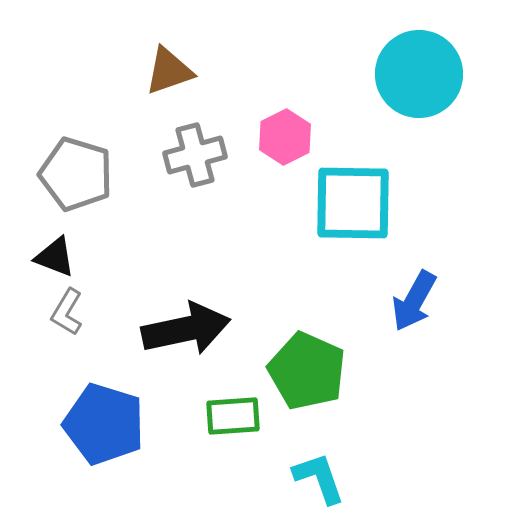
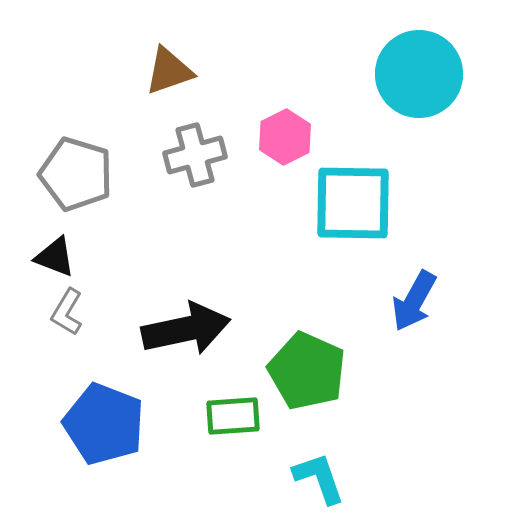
blue pentagon: rotated 4 degrees clockwise
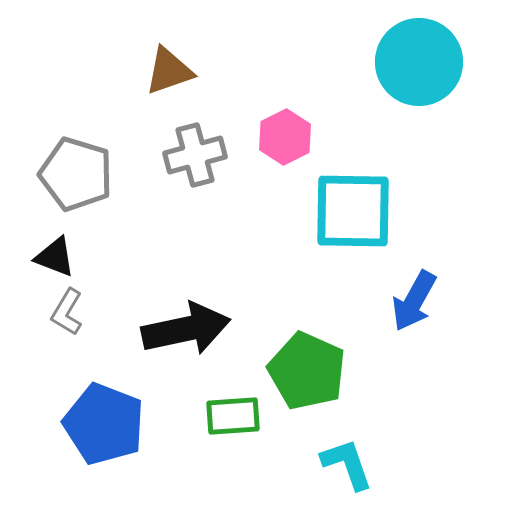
cyan circle: moved 12 px up
cyan square: moved 8 px down
cyan L-shape: moved 28 px right, 14 px up
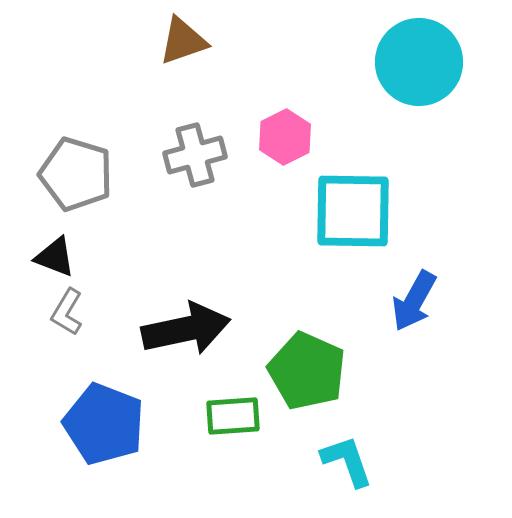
brown triangle: moved 14 px right, 30 px up
cyan L-shape: moved 3 px up
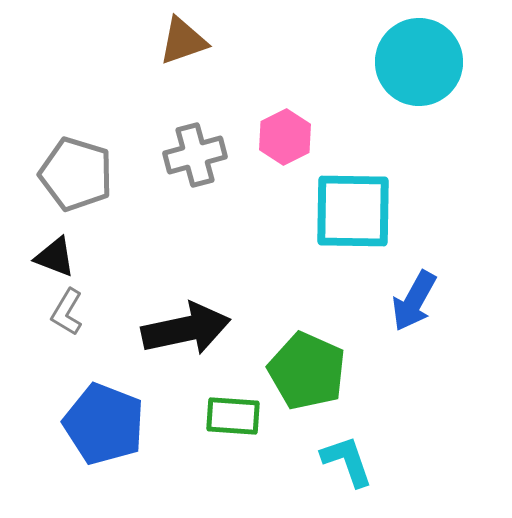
green rectangle: rotated 8 degrees clockwise
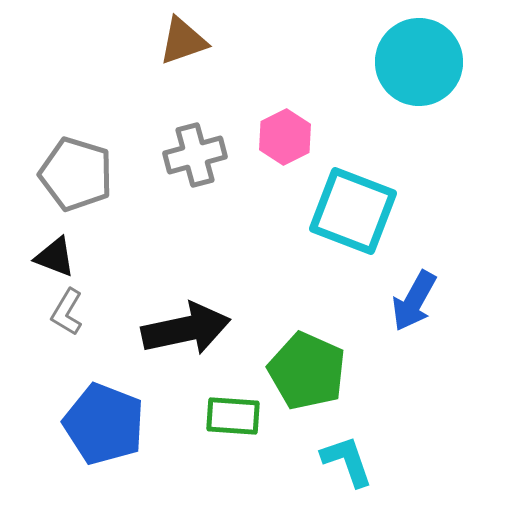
cyan square: rotated 20 degrees clockwise
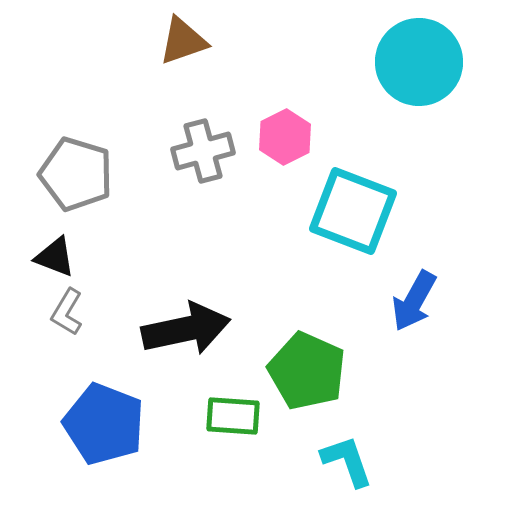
gray cross: moved 8 px right, 4 px up
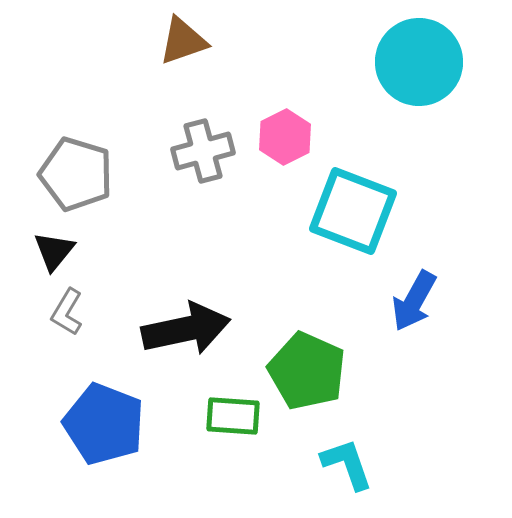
black triangle: moved 1 px left, 6 px up; rotated 48 degrees clockwise
cyan L-shape: moved 3 px down
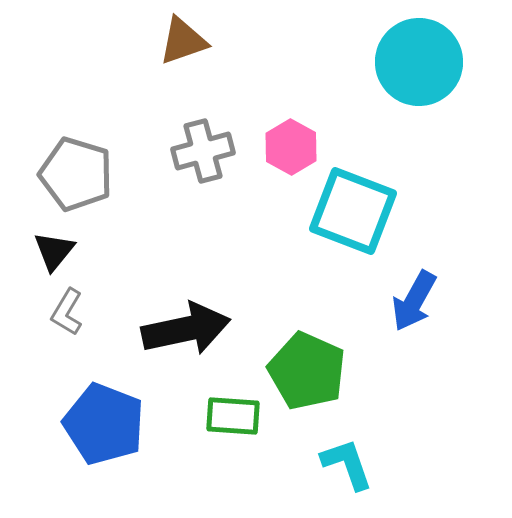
pink hexagon: moved 6 px right, 10 px down; rotated 4 degrees counterclockwise
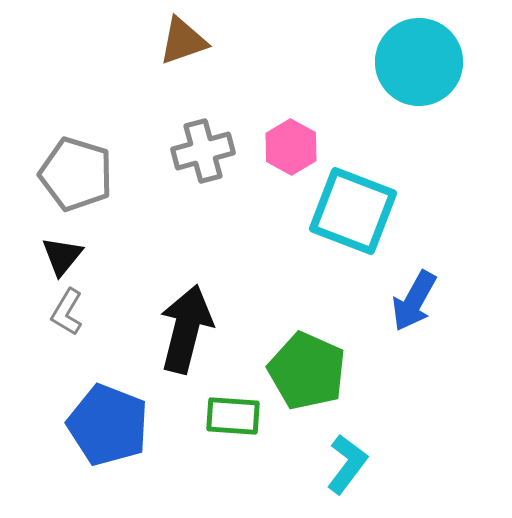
black triangle: moved 8 px right, 5 px down
black arrow: rotated 64 degrees counterclockwise
blue pentagon: moved 4 px right, 1 px down
cyan L-shape: rotated 56 degrees clockwise
